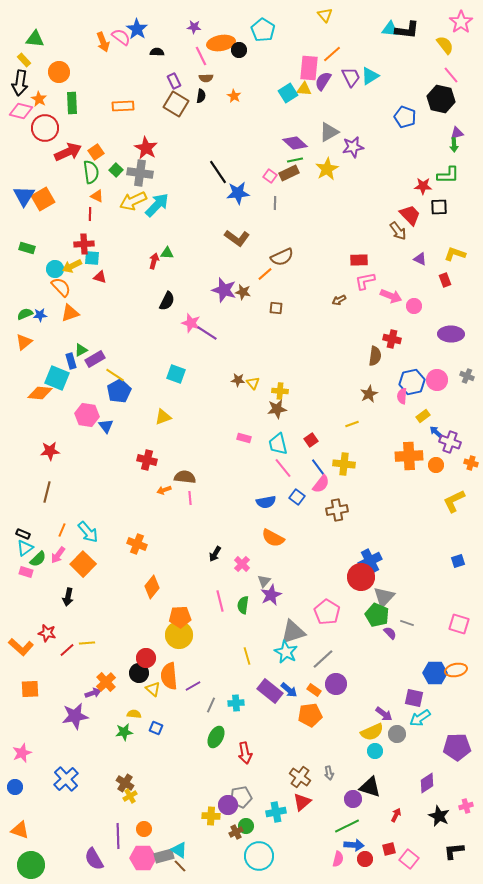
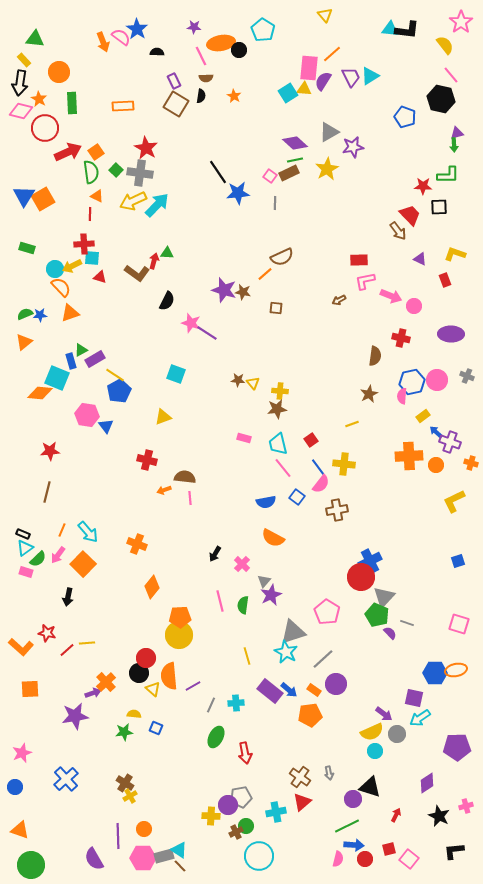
brown L-shape at (237, 238): moved 100 px left, 35 px down
red cross at (392, 339): moved 9 px right, 1 px up
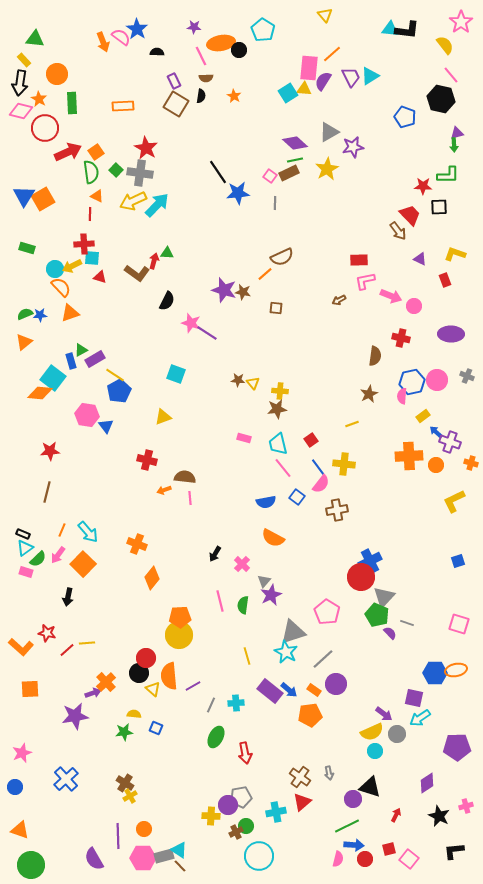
orange circle at (59, 72): moved 2 px left, 2 px down
cyan square at (57, 378): moved 4 px left; rotated 15 degrees clockwise
orange diamond at (152, 587): moved 9 px up
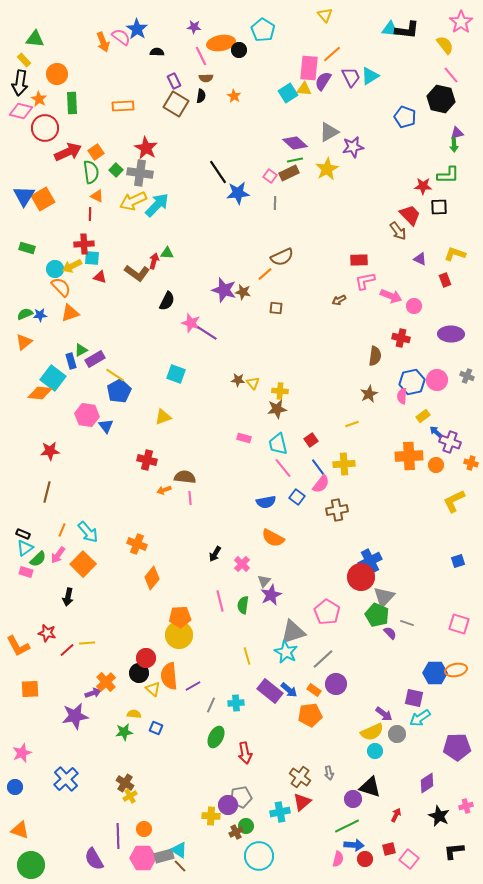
yellow cross at (344, 464): rotated 10 degrees counterclockwise
orange L-shape at (21, 647): moved 3 px left, 1 px up; rotated 20 degrees clockwise
cyan cross at (276, 812): moved 4 px right
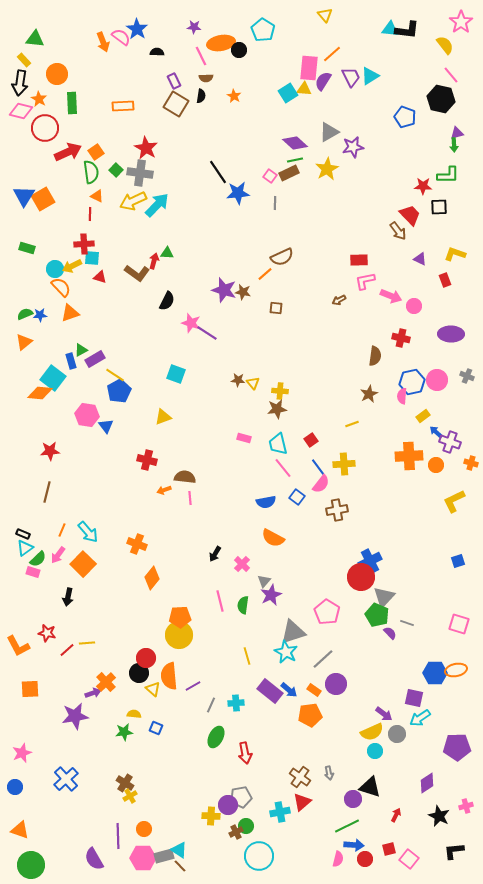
pink rectangle at (26, 572): moved 7 px right
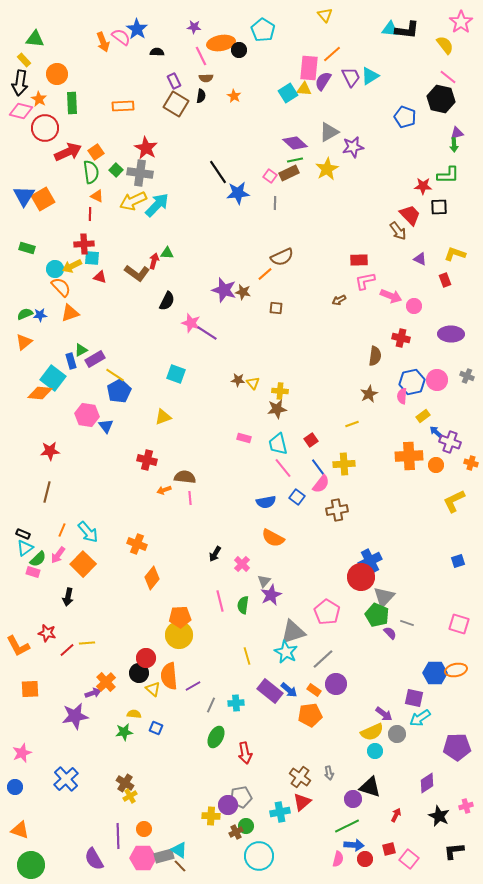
pink line at (451, 75): moved 3 px left, 2 px down; rotated 12 degrees counterclockwise
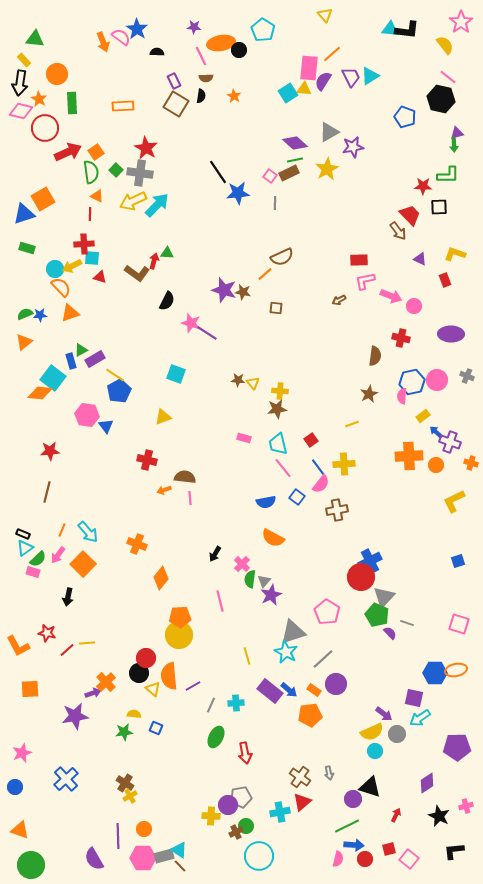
blue triangle at (24, 196): moved 18 px down; rotated 40 degrees clockwise
orange diamond at (152, 578): moved 9 px right
green semicircle at (243, 605): moved 7 px right, 26 px up
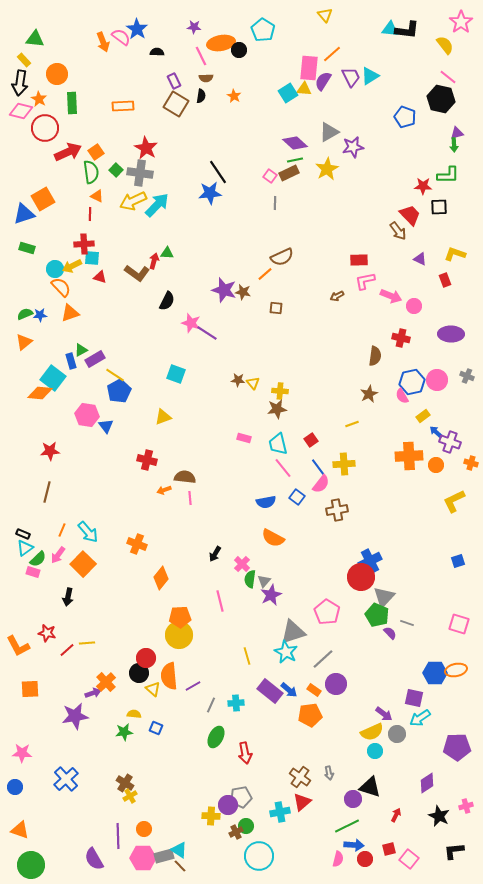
blue star at (238, 193): moved 28 px left
brown arrow at (339, 300): moved 2 px left, 4 px up
pink semicircle at (402, 396): rotated 35 degrees counterclockwise
pink star at (22, 753): rotated 24 degrees clockwise
